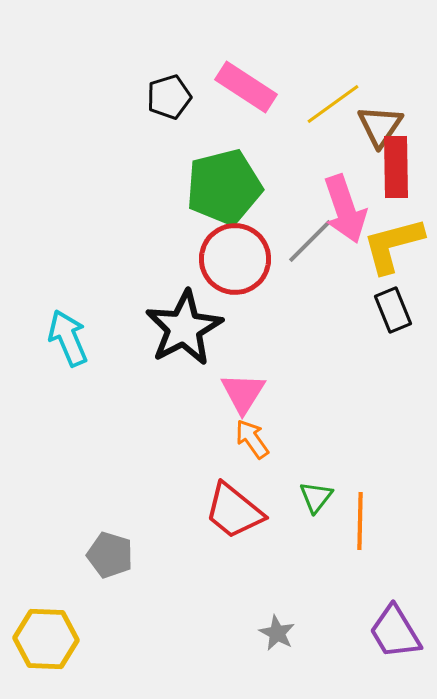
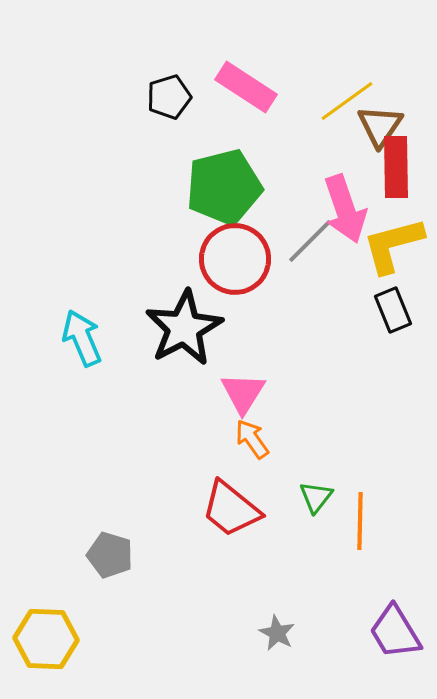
yellow line: moved 14 px right, 3 px up
cyan arrow: moved 14 px right
red trapezoid: moved 3 px left, 2 px up
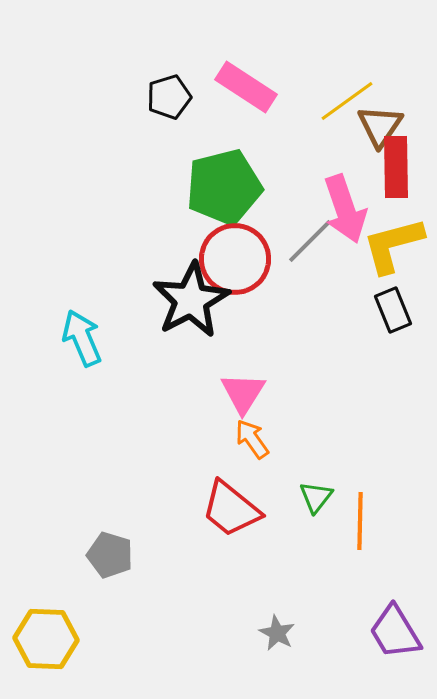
black star: moved 7 px right, 28 px up
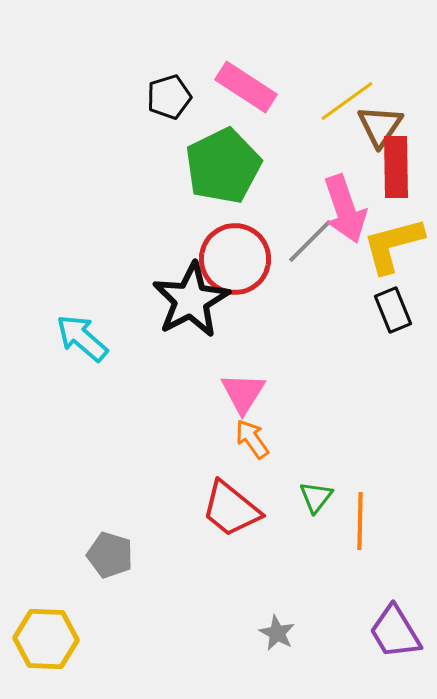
green pentagon: moved 1 px left, 21 px up; rotated 12 degrees counterclockwise
cyan arrow: rotated 26 degrees counterclockwise
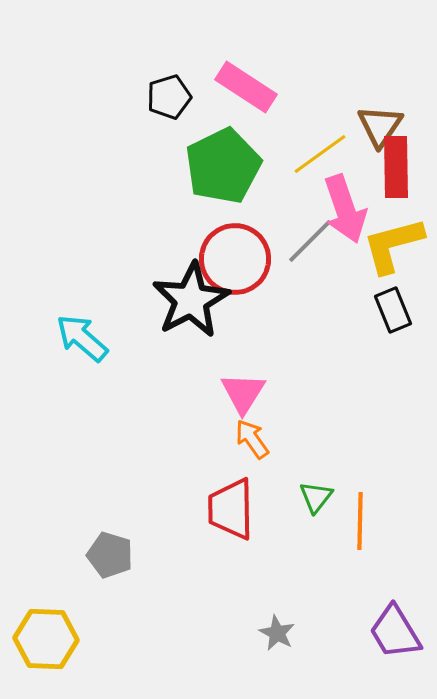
yellow line: moved 27 px left, 53 px down
red trapezoid: rotated 50 degrees clockwise
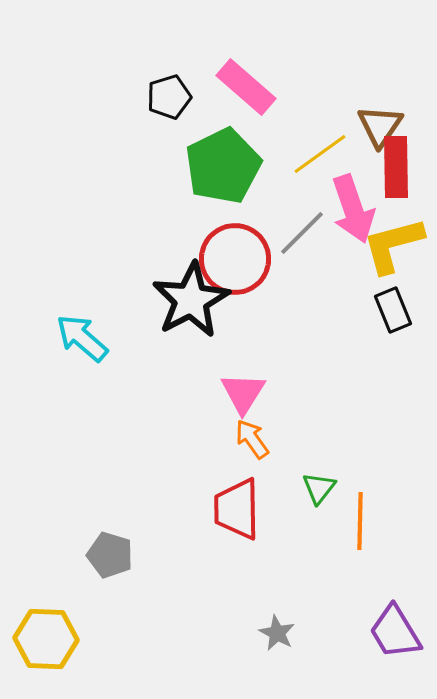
pink rectangle: rotated 8 degrees clockwise
pink arrow: moved 8 px right
gray line: moved 8 px left, 8 px up
green triangle: moved 3 px right, 9 px up
red trapezoid: moved 6 px right
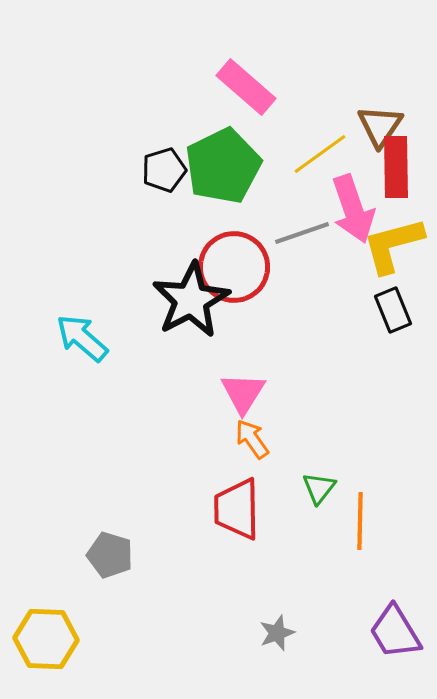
black pentagon: moved 5 px left, 73 px down
gray line: rotated 26 degrees clockwise
red circle: moved 1 px left, 8 px down
gray star: rotated 24 degrees clockwise
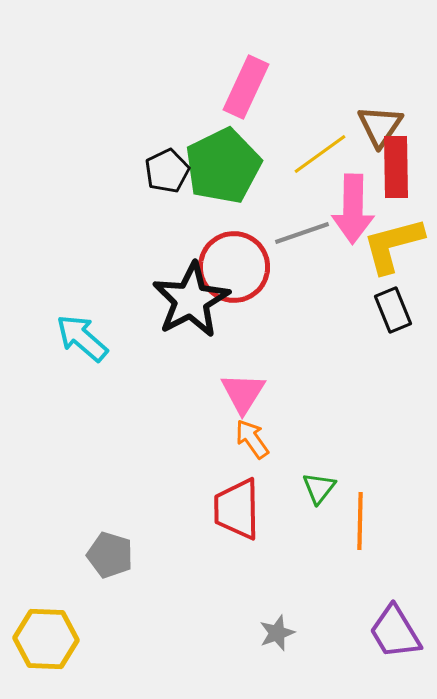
pink rectangle: rotated 74 degrees clockwise
black pentagon: moved 3 px right, 1 px down; rotated 9 degrees counterclockwise
pink arrow: rotated 20 degrees clockwise
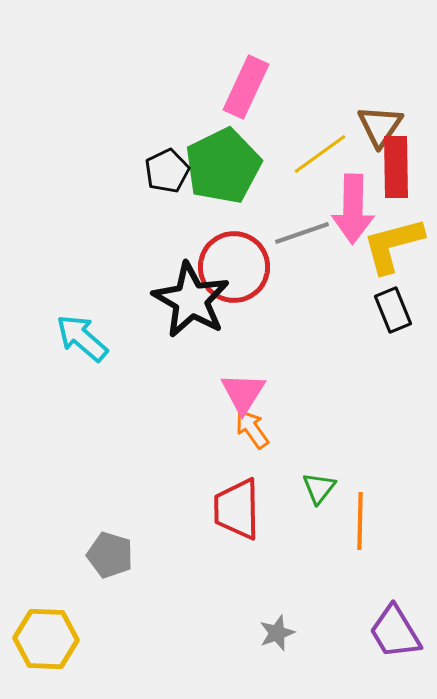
black star: rotated 14 degrees counterclockwise
orange arrow: moved 10 px up
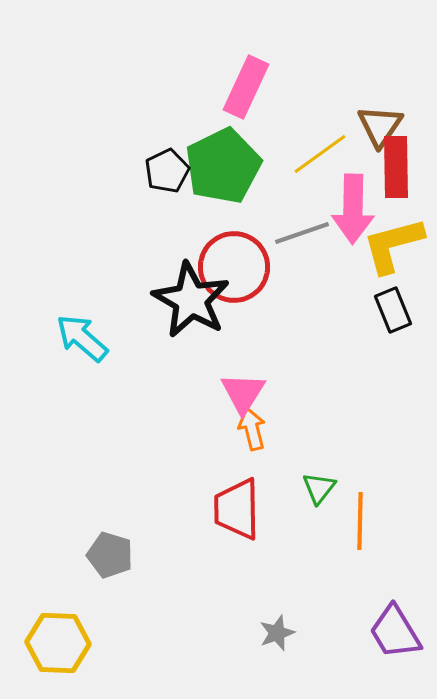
orange arrow: rotated 21 degrees clockwise
yellow hexagon: moved 12 px right, 4 px down
